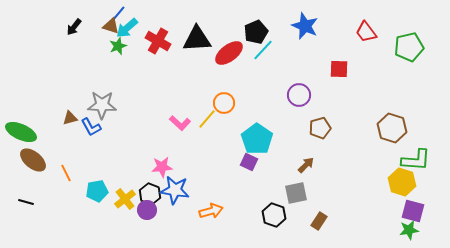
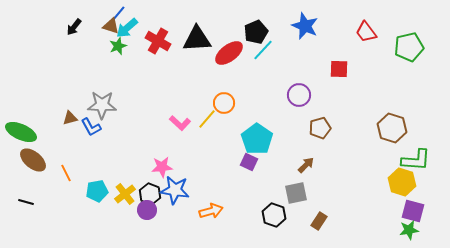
yellow cross at (125, 199): moved 5 px up
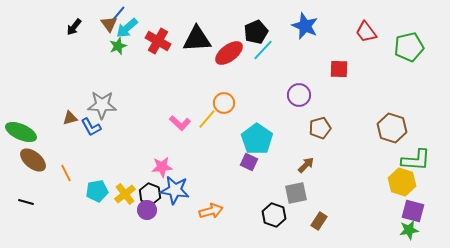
brown triangle at (111, 26): moved 2 px left, 2 px up; rotated 36 degrees clockwise
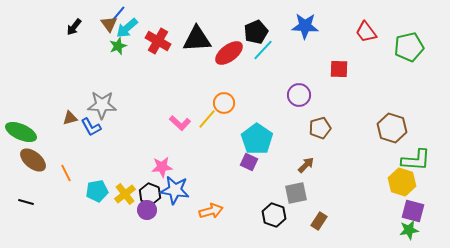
blue star at (305, 26): rotated 20 degrees counterclockwise
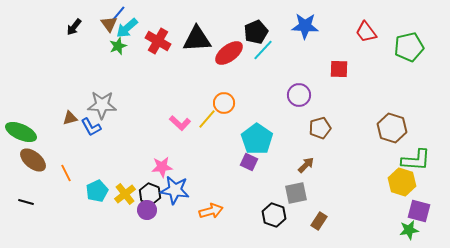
cyan pentagon at (97, 191): rotated 15 degrees counterclockwise
purple square at (413, 211): moved 6 px right
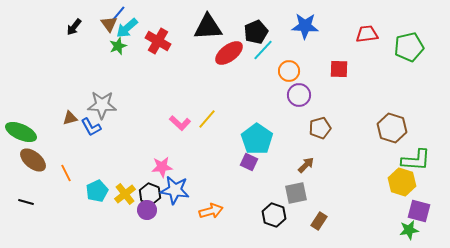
red trapezoid at (366, 32): moved 1 px right, 2 px down; rotated 120 degrees clockwise
black triangle at (197, 39): moved 11 px right, 12 px up
orange circle at (224, 103): moved 65 px right, 32 px up
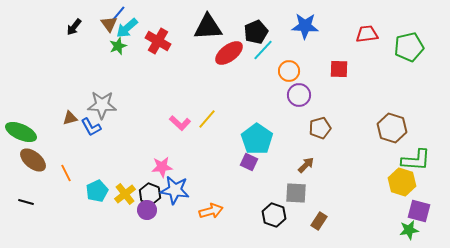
gray square at (296, 193): rotated 15 degrees clockwise
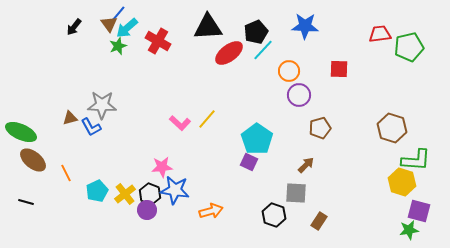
red trapezoid at (367, 34): moved 13 px right
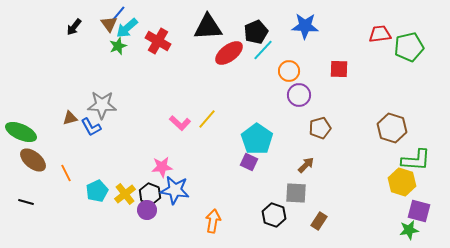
orange arrow at (211, 211): moved 2 px right, 10 px down; rotated 65 degrees counterclockwise
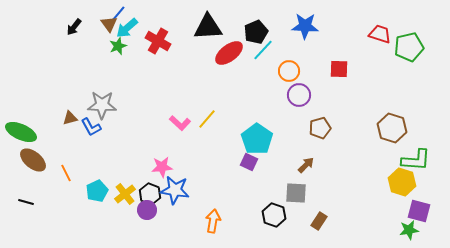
red trapezoid at (380, 34): rotated 25 degrees clockwise
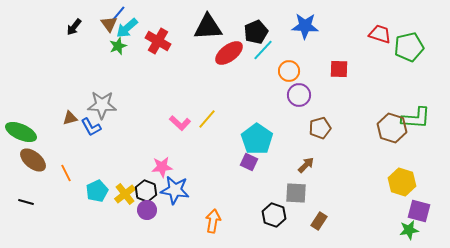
green L-shape at (416, 160): moved 42 px up
black hexagon at (150, 194): moved 4 px left, 3 px up
